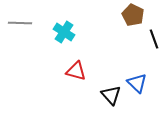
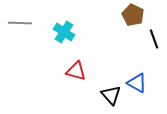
blue triangle: rotated 15 degrees counterclockwise
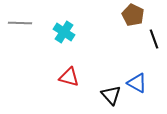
red triangle: moved 7 px left, 6 px down
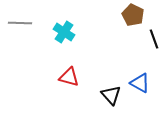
blue triangle: moved 3 px right
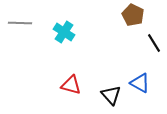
black line: moved 4 px down; rotated 12 degrees counterclockwise
red triangle: moved 2 px right, 8 px down
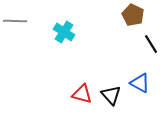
gray line: moved 5 px left, 2 px up
black line: moved 3 px left, 1 px down
red triangle: moved 11 px right, 9 px down
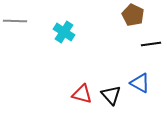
black line: rotated 66 degrees counterclockwise
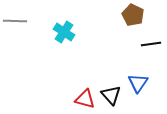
blue triangle: moved 2 px left; rotated 35 degrees clockwise
red triangle: moved 3 px right, 5 px down
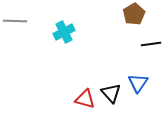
brown pentagon: moved 1 px right, 1 px up; rotated 15 degrees clockwise
cyan cross: rotated 30 degrees clockwise
black triangle: moved 2 px up
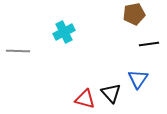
brown pentagon: rotated 20 degrees clockwise
gray line: moved 3 px right, 30 px down
black line: moved 2 px left
blue triangle: moved 4 px up
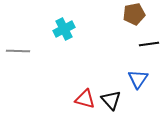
cyan cross: moved 3 px up
black triangle: moved 7 px down
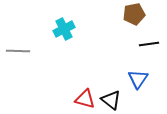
black triangle: rotated 10 degrees counterclockwise
